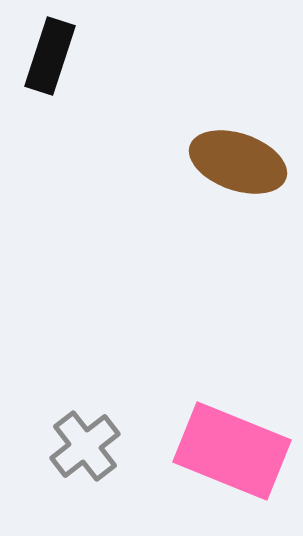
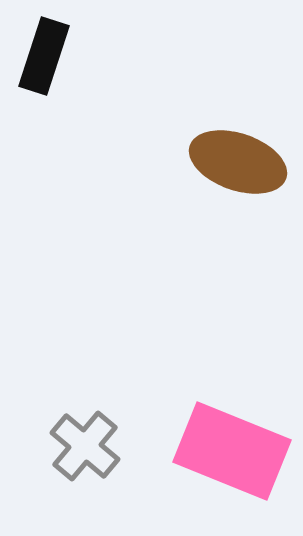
black rectangle: moved 6 px left
gray cross: rotated 12 degrees counterclockwise
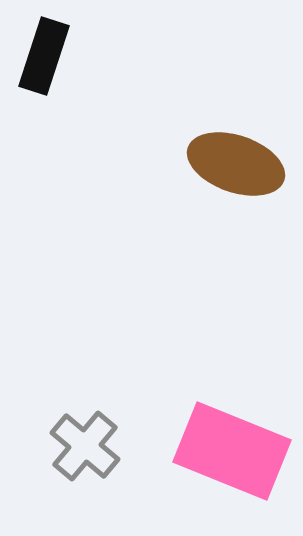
brown ellipse: moved 2 px left, 2 px down
